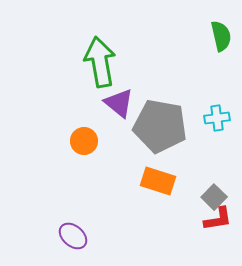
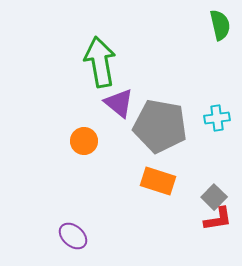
green semicircle: moved 1 px left, 11 px up
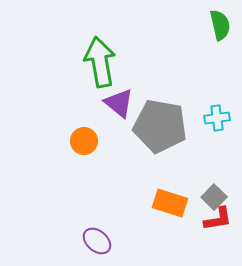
orange rectangle: moved 12 px right, 22 px down
purple ellipse: moved 24 px right, 5 px down
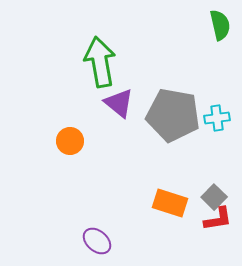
gray pentagon: moved 13 px right, 11 px up
orange circle: moved 14 px left
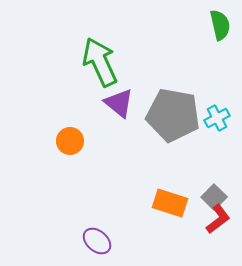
green arrow: rotated 15 degrees counterclockwise
cyan cross: rotated 20 degrees counterclockwise
red L-shape: rotated 28 degrees counterclockwise
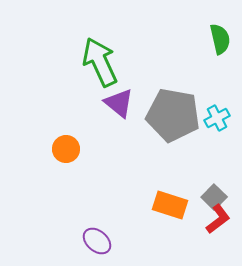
green semicircle: moved 14 px down
orange circle: moved 4 px left, 8 px down
orange rectangle: moved 2 px down
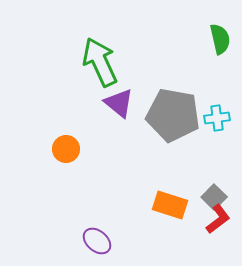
cyan cross: rotated 20 degrees clockwise
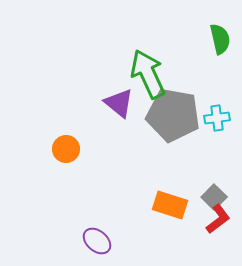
green arrow: moved 48 px right, 12 px down
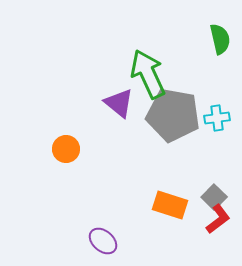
purple ellipse: moved 6 px right
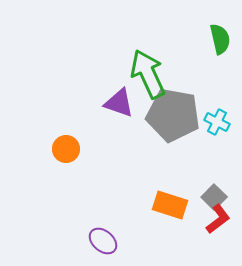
purple triangle: rotated 20 degrees counterclockwise
cyan cross: moved 4 px down; rotated 35 degrees clockwise
